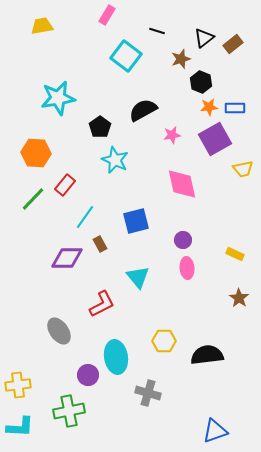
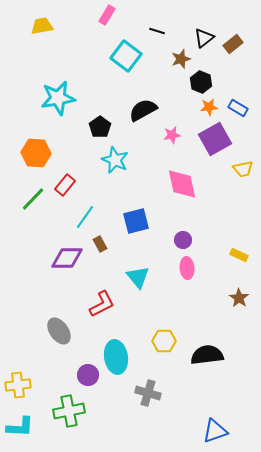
blue rectangle at (235, 108): moved 3 px right; rotated 30 degrees clockwise
yellow rectangle at (235, 254): moved 4 px right, 1 px down
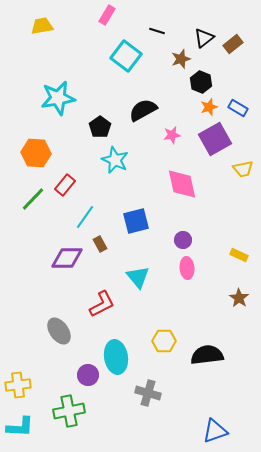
orange star at (209, 107): rotated 12 degrees counterclockwise
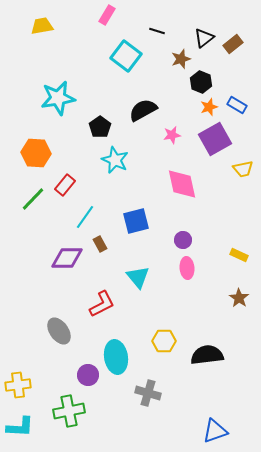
blue rectangle at (238, 108): moved 1 px left, 3 px up
